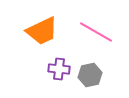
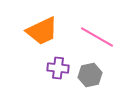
pink line: moved 1 px right, 5 px down
purple cross: moved 1 px left, 1 px up
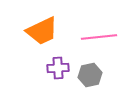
pink line: moved 2 px right; rotated 36 degrees counterclockwise
purple cross: rotated 10 degrees counterclockwise
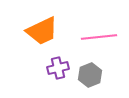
purple cross: rotated 10 degrees counterclockwise
gray hexagon: rotated 10 degrees counterclockwise
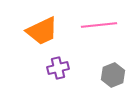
pink line: moved 12 px up
gray hexagon: moved 23 px right
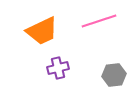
pink line: moved 4 px up; rotated 12 degrees counterclockwise
gray hexagon: moved 1 px right; rotated 15 degrees clockwise
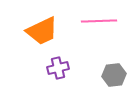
pink line: rotated 16 degrees clockwise
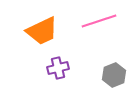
pink line: rotated 16 degrees counterclockwise
gray hexagon: rotated 15 degrees counterclockwise
